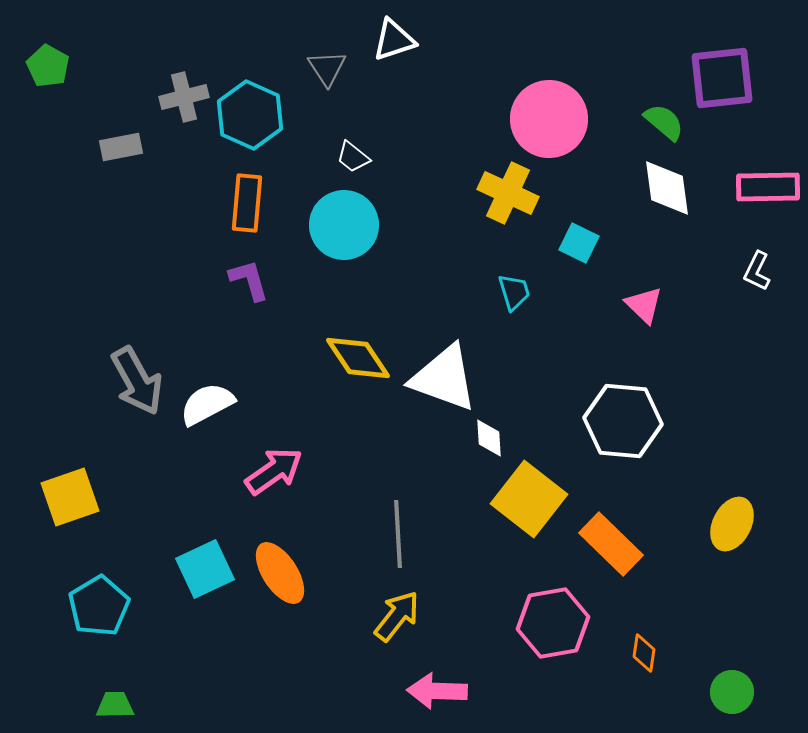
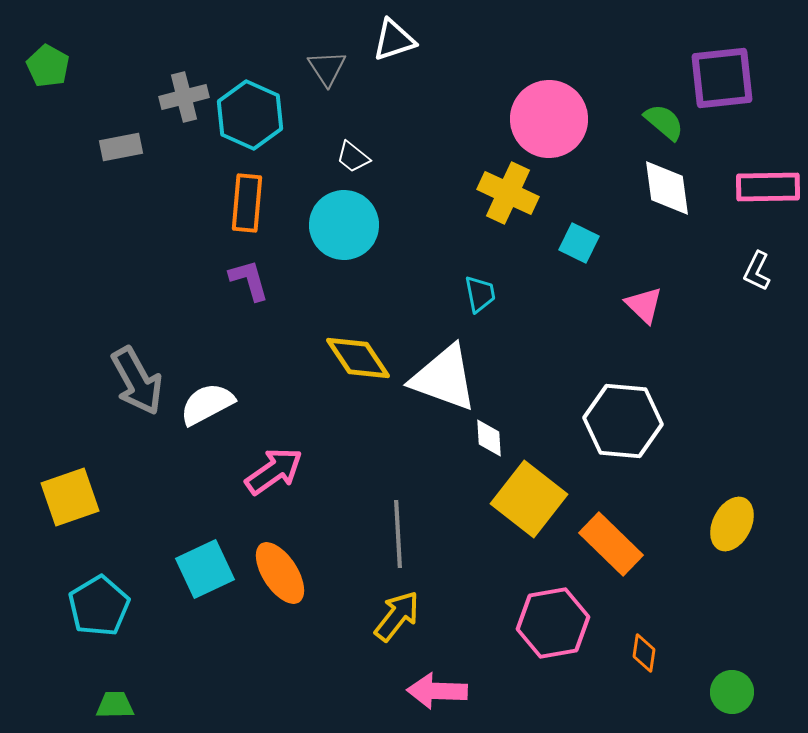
cyan trapezoid at (514, 292): moved 34 px left, 2 px down; rotated 6 degrees clockwise
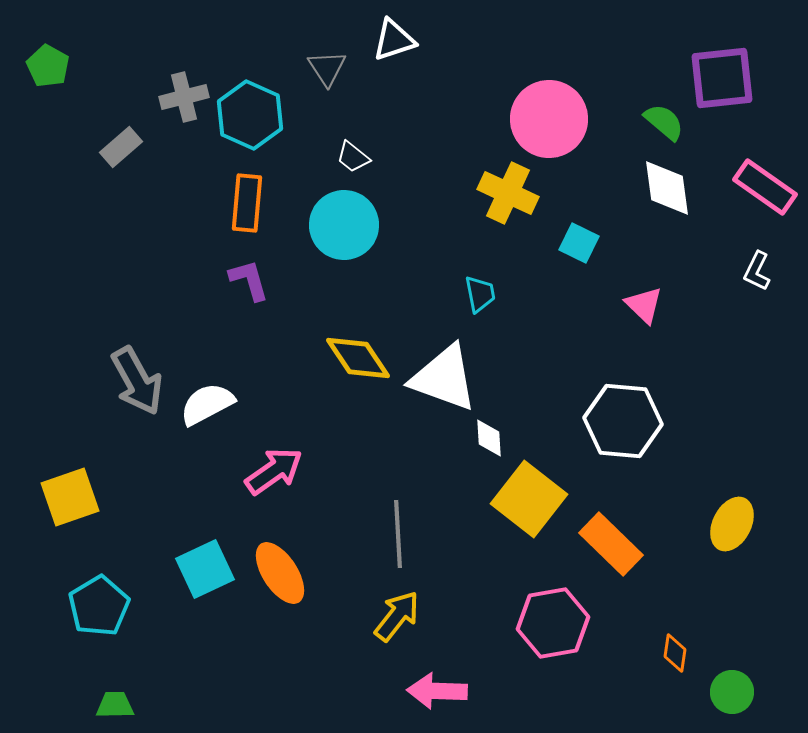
gray rectangle at (121, 147): rotated 30 degrees counterclockwise
pink rectangle at (768, 187): moved 3 px left; rotated 36 degrees clockwise
orange diamond at (644, 653): moved 31 px right
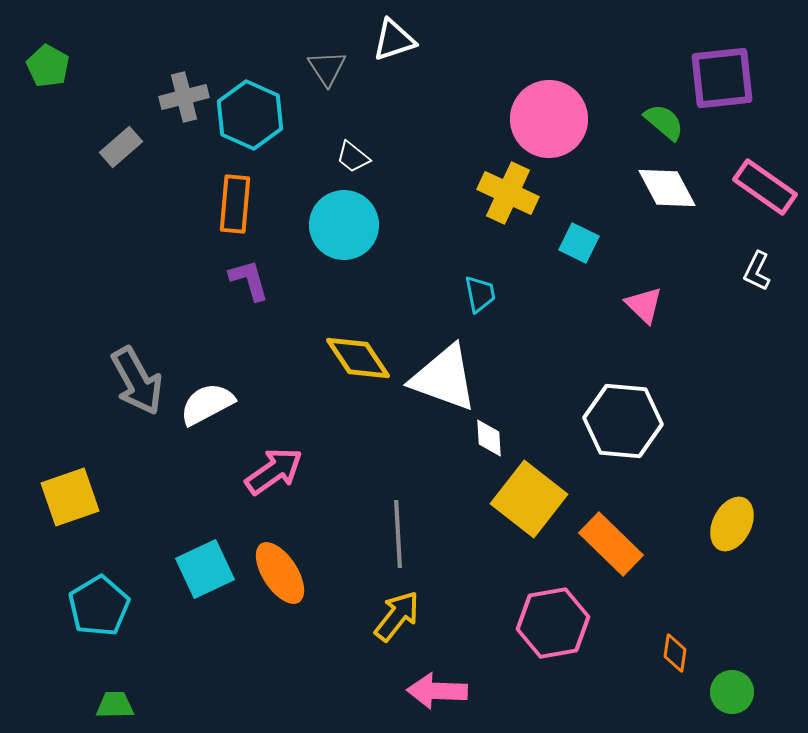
white diamond at (667, 188): rotated 20 degrees counterclockwise
orange rectangle at (247, 203): moved 12 px left, 1 px down
